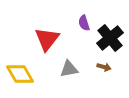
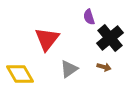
purple semicircle: moved 5 px right, 6 px up
gray triangle: rotated 24 degrees counterclockwise
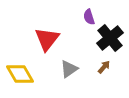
brown arrow: rotated 64 degrees counterclockwise
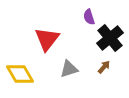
gray triangle: rotated 18 degrees clockwise
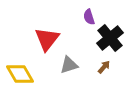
gray triangle: moved 4 px up
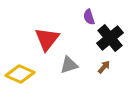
yellow diamond: rotated 36 degrees counterclockwise
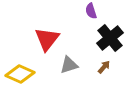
purple semicircle: moved 2 px right, 6 px up
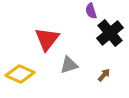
black cross: moved 5 px up
brown arrow: moved 8 px down
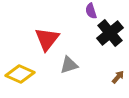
brown arrow: moved 14 px right, 2 px down
